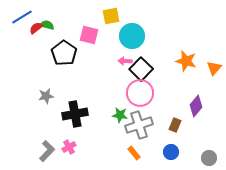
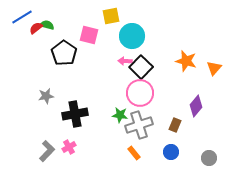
black square: moved 2 px up
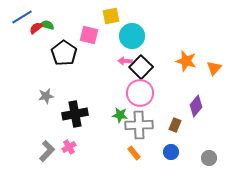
gray cross: rotated 16 degrees clockwise
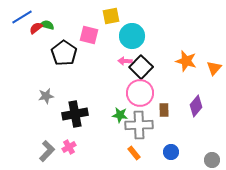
brown rectangle: moved 11 px left, 15 px up; rotated 24 degrees counterclockwise
gray circle: moved 3 px right, 2 px down
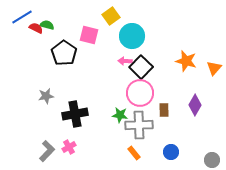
yellow square: rotated 24 degrees counterclockwise
red semicircle: rotated 64 degrees clockwise
purple diamond: moved 1 px left, 1 px up; rotated 10 degrees counterclockwise
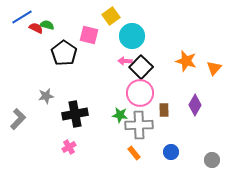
gray L-shape: moved 29 px left, 32 px up
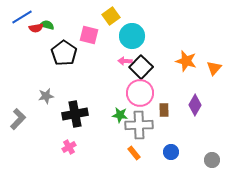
red semicircle: rotated 144 degrees clockwise
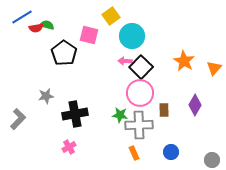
orange star: moved 2 px left; rotated 15 degrees clockwise
orange rectangle: rotated 16 degrees clockwise
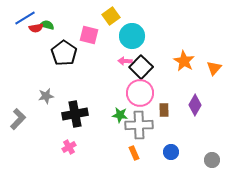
blue line: moved 3 px right, 1 px down
